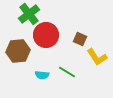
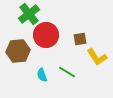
brown square: rotated 32 degrees counterclockwise
cyan semicircle: rotated 64 degrees clockwise
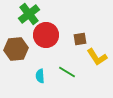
brown hexagon: moved 2 px left, 2 px up
cyan semicircle: moved 2 px left, 1 px down; rotated 16 degrees clockwise
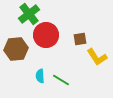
green line: moved 6 px left, 8 px down
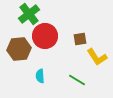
red circle: moved 1 px left, 1 px down
brown hexagon: moved 3 px right
green line: moved 16 px right
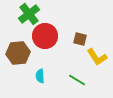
brown square: rotated 24 degrees clockwise
brown hexagon: moved 1 px left, 4 px down
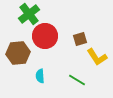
brown square: rotated 32 degrees counterclockwise
